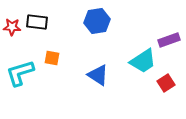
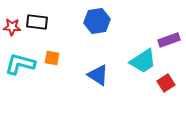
cyan L-shape: moved 9 px up; rotated 32 degrees clockwise
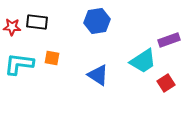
cyan L-shape: moved 1 px left; rotated 8 degrees counterclockwise
